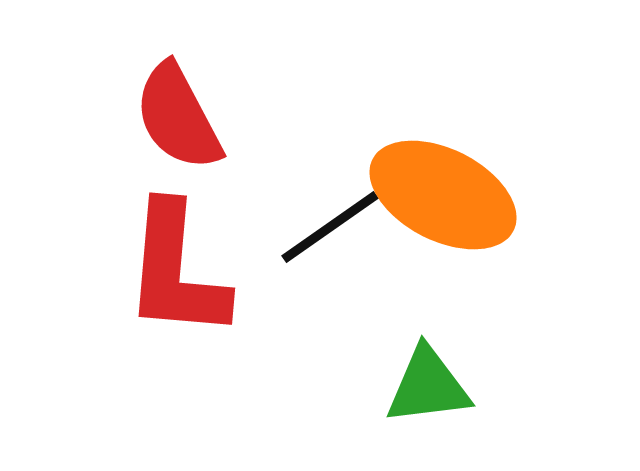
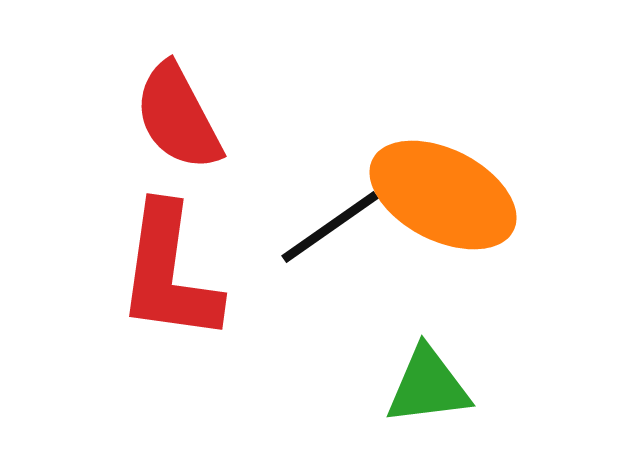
red L-shape: moved 7 px left, 2 px down; rotated 3 degrees clockwise
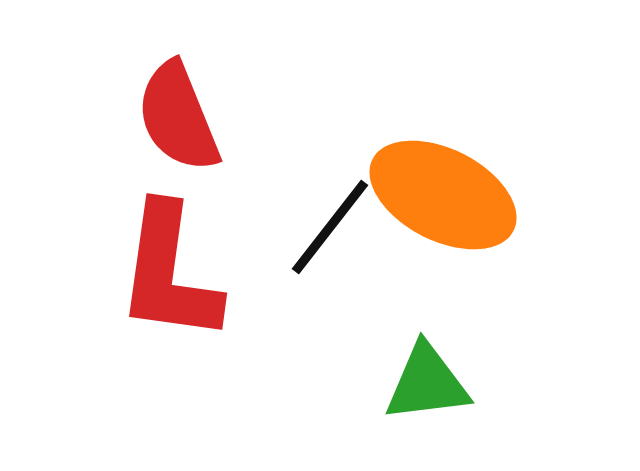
red semicircle: rotated 6 degrees clockwise
black line: rotated 17 degrees counterclockwise
green triangle: moved 1 px left, 3 px up
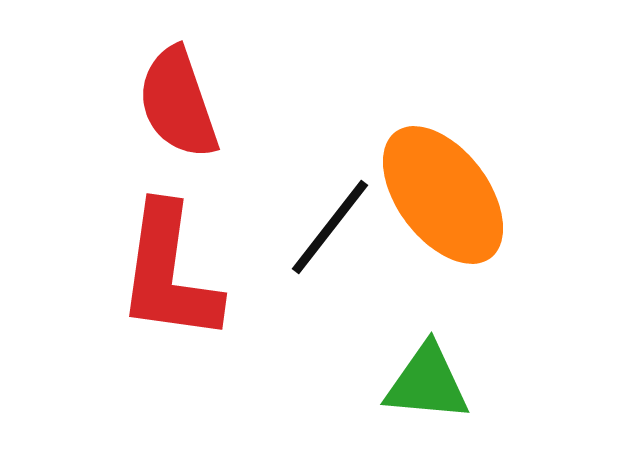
red semicircle: moved 14 px up; rotated 3 degrees clockwise
orange ellipse: rotated 26 degrees clockwise
green triangle: rotated 12 degrees clockwise
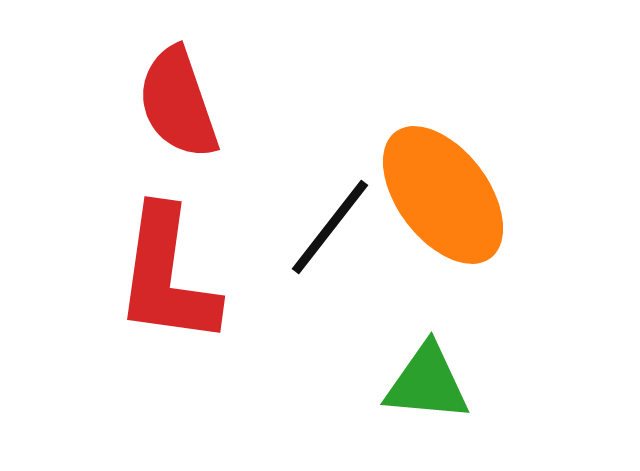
red L-shape: moved 2 px left, 3 px down
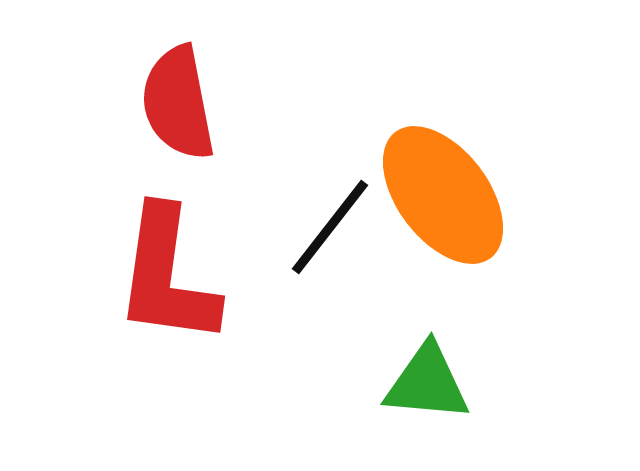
red semicircle: rotated 8 degrees clockwise
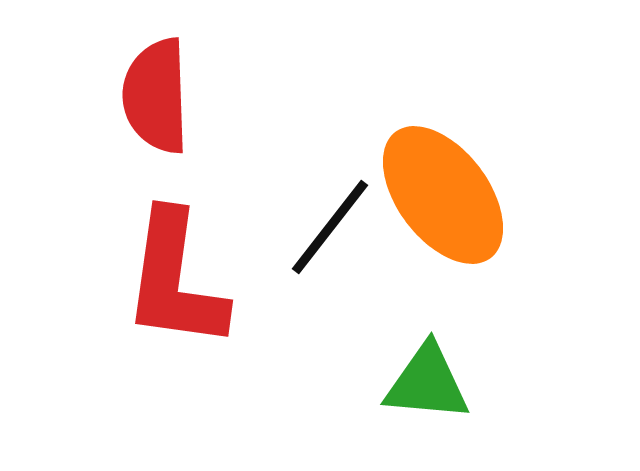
red semicircle: moved 22 px left, 7 px up; rotated 9 degrees clockwise
red L-shape: moved 8 px right, 4 px down
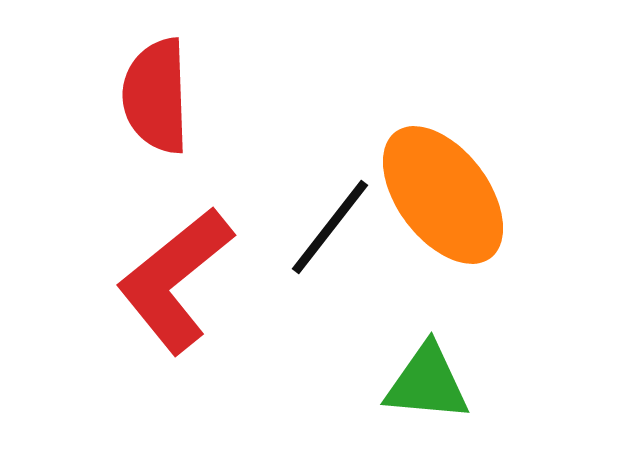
red L-shape: rotated 43 degrees clockwise
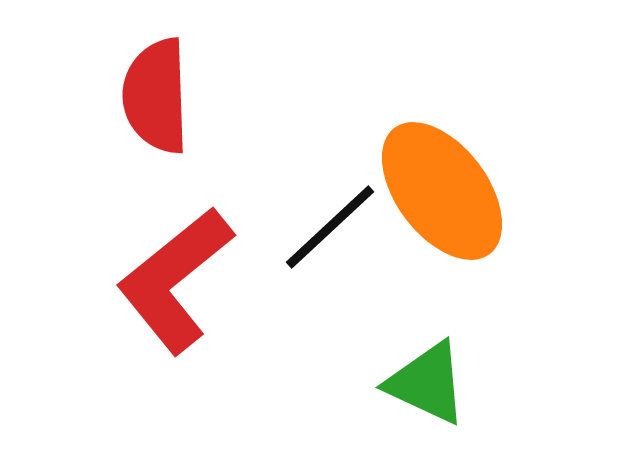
orange ellipse: moved 1 px left, 4 px up
black line: rotated 9 degrees clockwise
green triangle: rotated 20 degrees clockwise
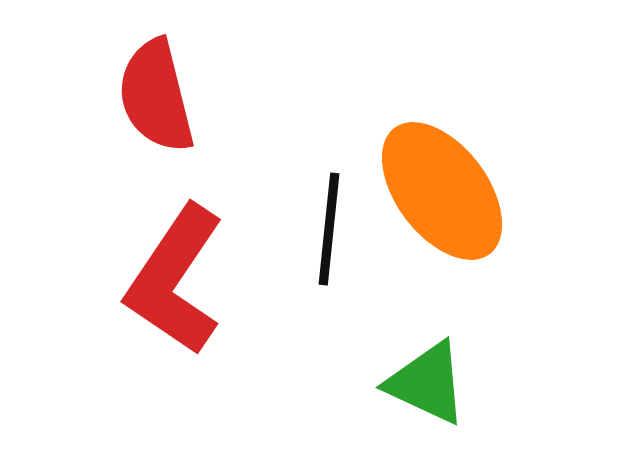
red semicircle: rotated 12 degrees counterclockwise
black line: moved 1 px left, 2 px down; rotated 41 degrees counterclockwise
red L-shape: rotated 17 degrees counterclockwise
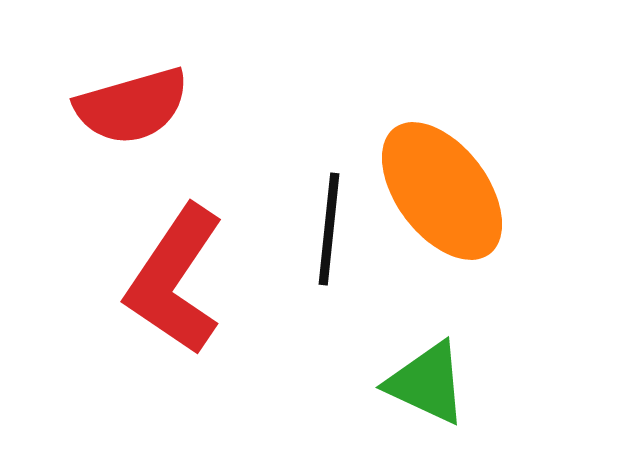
red semicircle: moved 24 px left, 10 px down; rotated 92 degrees counterclockwise
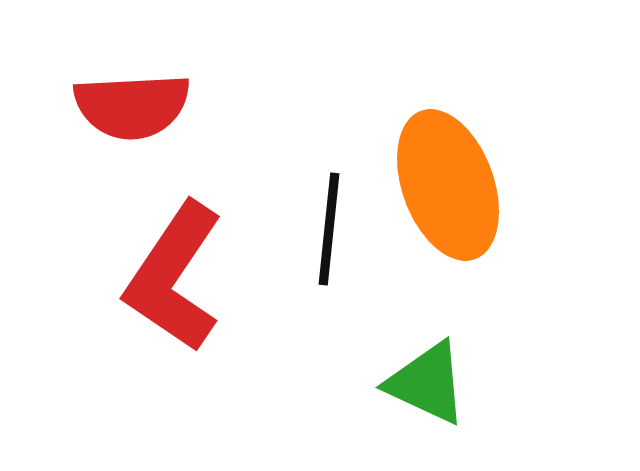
red semicircle: rotated 13 degrees clockwise
orange ellipse: moved 6 px right, 6 px up; rotated 17 degrees clockwise
red L-shape: moved 1 px left, 3 px up
